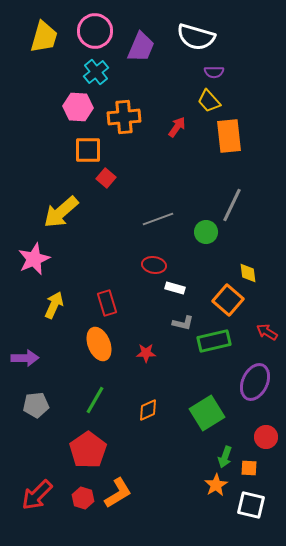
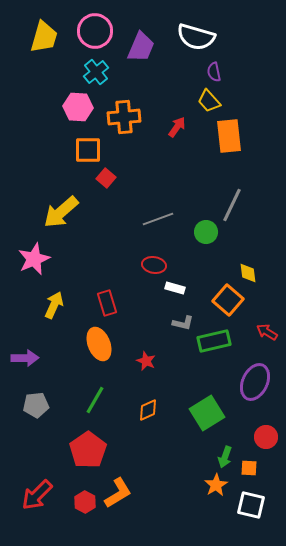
purple semicircle at (214, 72): rotated 78 degrees clockwise
red star at (146, 353): moved 8 px down; rotated 24 degrees clockwise
red hexagon at (83, 498): moved 2 px right, 4 px down; rotated 10 degrees clockwise
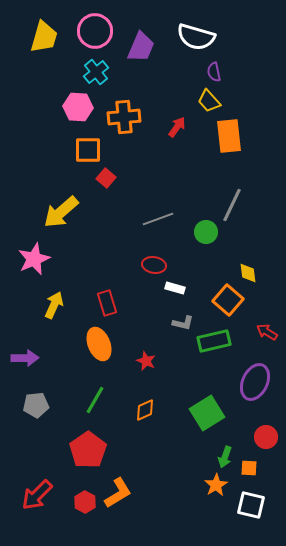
orange diamond at (148, 410): moved 3 px left
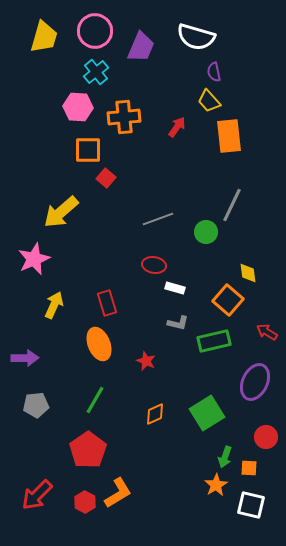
gray L-shape at (183, 323): moved 5 px left
orange diamond at (145, 410): moved 10 px right, 4 px down
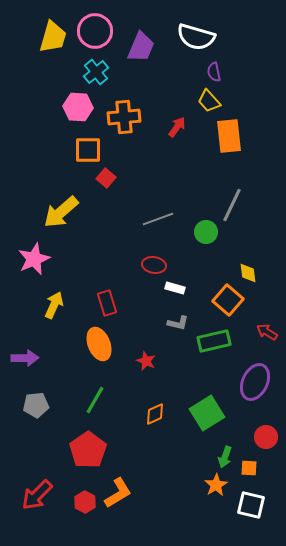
yellow trapezoid at (44, 37): moved 9 px right
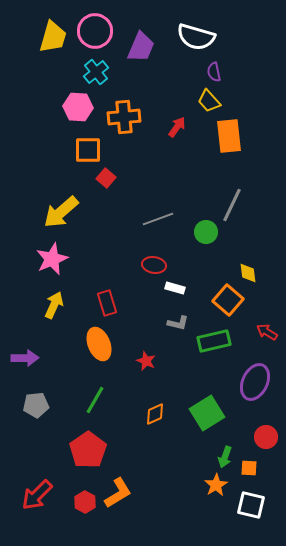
pink star at (34, 259): moved 18 px right
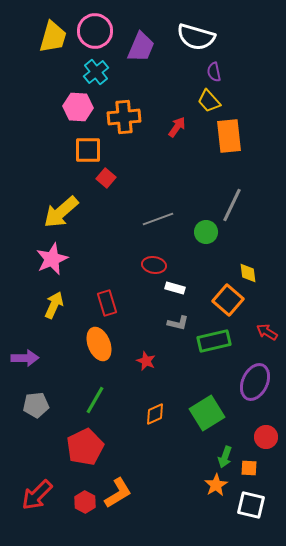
red pentagon at (88, 450): moved 3 px left, 3 px up; rotated 9 degrees clockwise
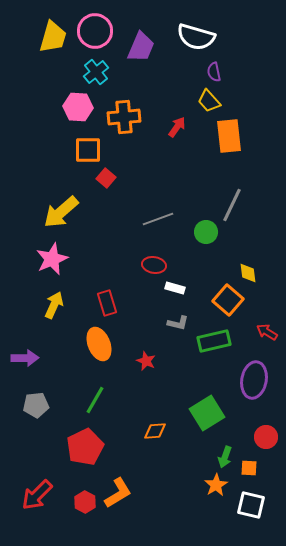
purple ellipse at (255, 382): moved 1 px left, 2 px up; rotated 15 degrees counterclockwise
orange diamond at (155, 414): moved 17 px down; rotated 20 degrees clockwise
